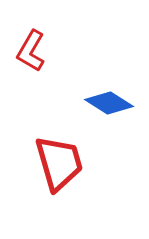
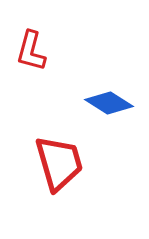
red L-shape: rotated 15 degrees counterclockwise
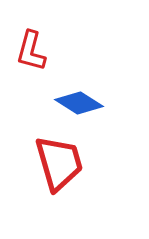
blue diamond: moved 30 px left
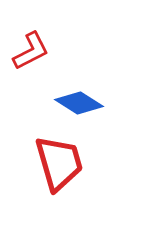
red L-shape: rotated 132 degrees counterclockwise
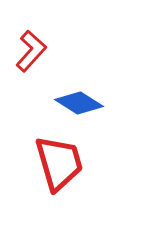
red L-shape: rotated 21 degrees counterclockwise
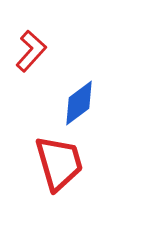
blue diamond: rotated 69 degrees counterclockwise
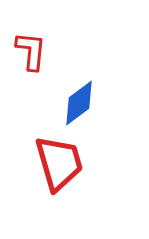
red L-shape: rotated 36 degrees counterclockwise
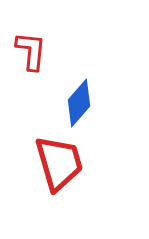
blue diamond: rotated 12 degrees counterclockwise
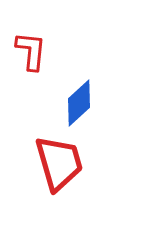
blue diamond: rotated 6 degrees clockwise
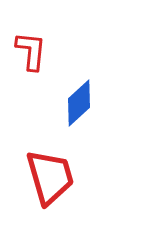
red trapezoid: moved 9 px left, 14 px down
